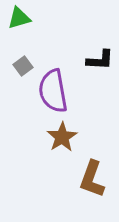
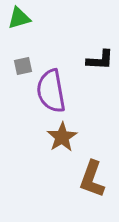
gray square: rotated 24 degrees clockwise
purple semicircle: moved 2 px left
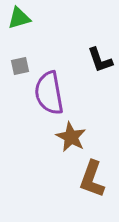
black L-shape: rotated 68 degrees clockwise
gray square: moved 3 px left
purple semicircle: moved 2 px left, 2 px down
brown star: moved 9 px right; rotated 12 degrees counterclockwise
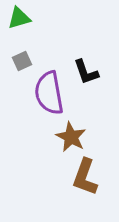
black L-shape: moved 14 px left, 12 px down
gray square: moved 2 px right, 5 px up; rotated 12 degrees counterclockwise
brown L-shape: moved 7 px left, 2 px up
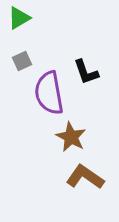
green triangle: rotated 15 degrees counterclockwise
brown L-shape: rotated 105 degrees clockwise
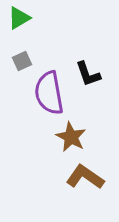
black L-shape: moved 2 px right, 2 px down
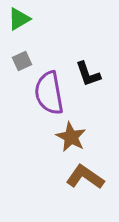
green triangle: moved 1 px down
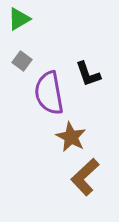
gray square: rotated 30 degrees counterclockwise
brown L-shape: rotated 78 degrees counterclockwise
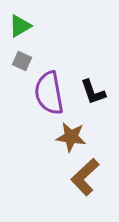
green triangle: moved 1 px right, 7 px down
gray square: rotated 12 degrees counterclockwise
black L-shape: moved 5 px right, 18 px down
brown star: rotated 20 degrees counterclockwise
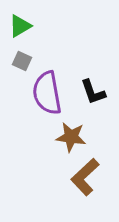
purple semicircle: moved 2 px left
